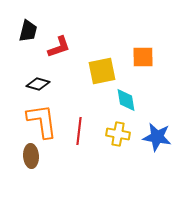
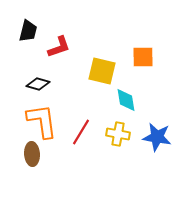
yellow square: rotated 24 degrees clockwise
red line: moved 2 px right, 1 px down; rotated 24 degrees clockwise
brown ellipse: moved 1 px right, 2 px up
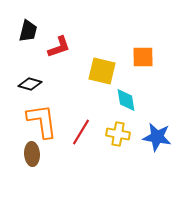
black diamond: moved 8 px left
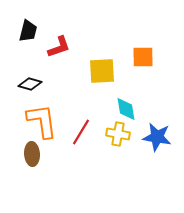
yellow square: rotated 16 degrees counterclockwise
cyan diamond: moved 9 px down
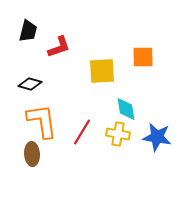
red line: moved 1 px right
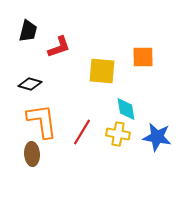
yellow square: rotated 8 degrees clockwise
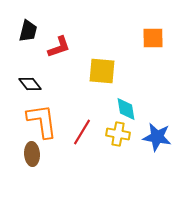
orange square: moved 10 px right, 19 px up
black diamond: rotated 35 degrees clockwise
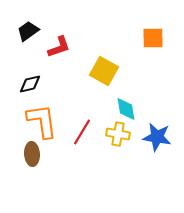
black trapezoid: rotated 140 degrees counterclockwise
yellow square: moved 2 px right; rotated 24 degrees clockwise
black diamond: rotated 65 degrees counterclockwise
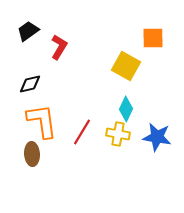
red L-shape: rotated 40 degrees counterclockwise
yellow square: moved 22 px right, 5 px up
cyan diamond: rotated 35 degrees clockwise
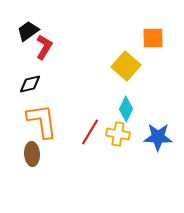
red L-shape: moved 15 px left
yellow square: rotated 12 degrees clockwise
red line: moved 8 px right
blue star: moved 1 px right; rotated 8 degrees counterclockwise
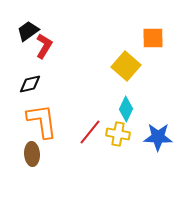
red L-shape: moved 1 px up
red line: rotated 8 degrees clockwise
